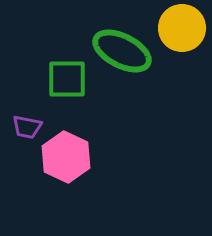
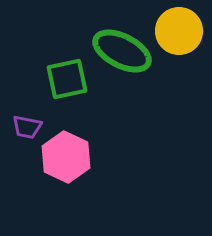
yellow circle: moved 3 px left, 3 px down
green square: rotated 12 degrees counterclockwise
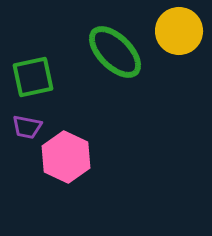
green ellipse: moved 7 px left, 1 px down; rotated 18 degrees clockwise
green square: moved 34 px left, 2 px up
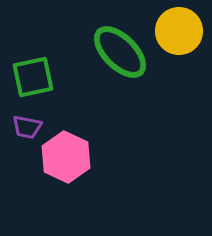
green ellipse: moved 5 px right
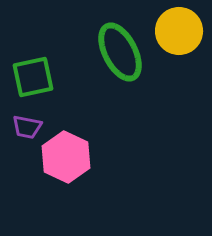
green ellipse: rotated 18 degrees clockwise
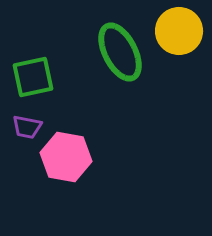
pink hexagon: rotated 15 degrees counterclockwise
